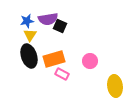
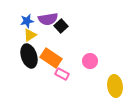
black square: moved 1 px right; rotated 24 degrees clockwise
yellow triangle: rotated 24 degrees clockwise
orange rectangle: moved 3 px left, 1 px up; rotated 50 degrees clockwise
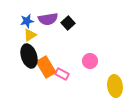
black square: moved 7 px right, 3 px up
orange rectangle: moved 5 px left, 9 px down; rotated 25 degrees clockwise
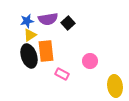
orange rectangle: moved 16 px up; rotated 25 degrees clockwise
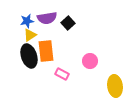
purple semicircle: moved 1 px left, 1 px up
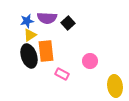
purple semicircle: rotated 12 degrees clockwise
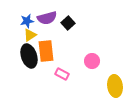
purple semicircle: rotated 18 degrees counterclockwise
pink circle: moved 2 px right
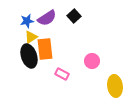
purple semicircle: rotated 18 degrees counterclockwise
black square: moved 6 px right, 7 px up
yellow triangle: moved 1 px right, 2 px down
orange rectangle: moved 1 px left, 2 px up
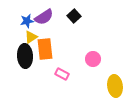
purple semicircle: moved 3 px left, 1 px up
black ellipse: moved 4 px left; rotated 15 degrees clockwise
pink circle: moved 1 px right, 2 px up
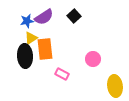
yellow triangle: moved 1 px down
